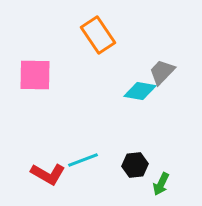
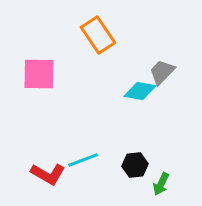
pink square: moved 4 px right, 1 px up
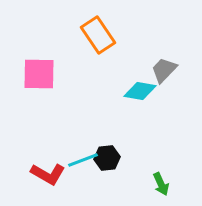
gray trapezoid: moved 2 px right, 2 px up
black hexagon: moved 28 px left, 7 px up
green arrow: rotated 50 degrees counterclockwise
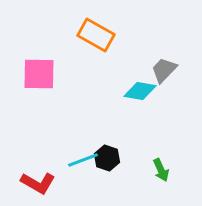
orange rectangle: moved 2 px left; rotated 27 degrees counterclockwise
black hexagon: rotated 25 degrees clockwise
red L-shape: moved 10 px left, 9 px down
green arrow: moved 14 px up
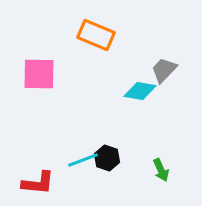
orange rectangle: rotated 6 degrees counterclockwise
red L-shape: rotated 24 degrees counterclockwise
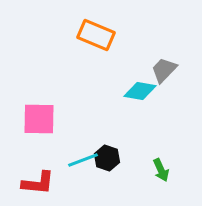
pink square: moved 45 px down
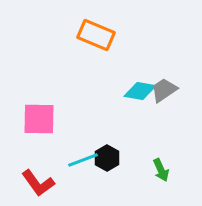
gray trapezoid: moved 20 px down; rotated 12 degrees clockwise
black hexagon: rotated 10 degrees clockwise
red L-shape: rotated 48 degrees clockwise
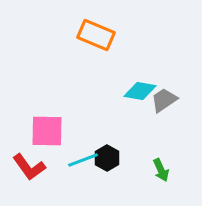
gray trapezoid: moved 10 px down
pink square: moved 8 px right, 12 px down
red L-shape: moved 9 px left, 16 px up
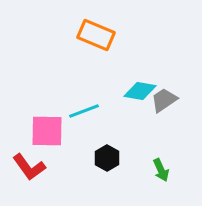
cyan line: moved 1 px right, 49 px up
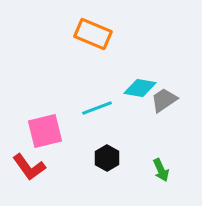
orange rectangle: moved 3 px left, 1 px up
cyan diamond: moved 3 px up
cyan line: moved 13 px right, 3 px up
pink square: moved 2 px left; rotated 15 degrees counterclockwise
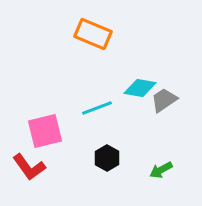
green arrow: rotated 85 degrees clockwise
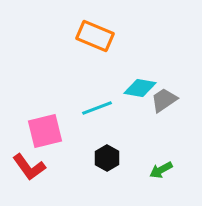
orange rectangle: moved 2 px right, 2 px down
